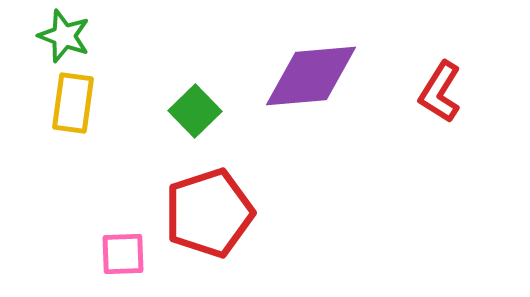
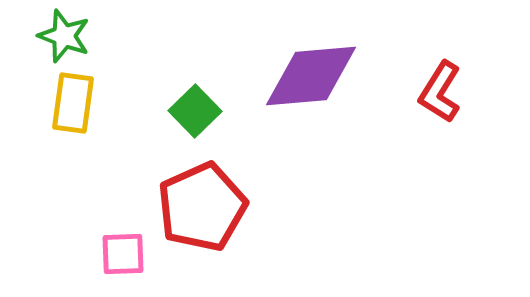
red pentagon: moved 7 px left, 6 px up; rotated 6 degrees counterclockwise
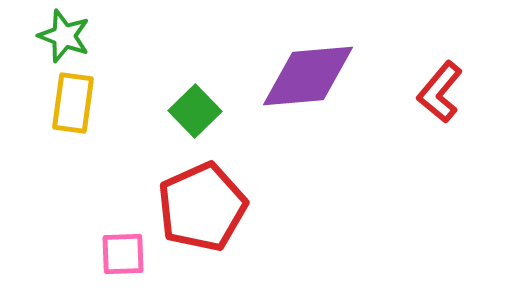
purple diamond: moved 3 px left
red L-shape: rotated 8 degrees clockwise
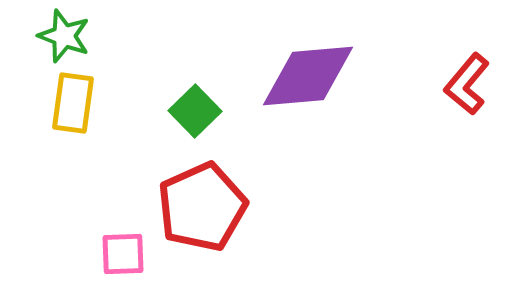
red L-shape: moved 27 px right, 8 px up
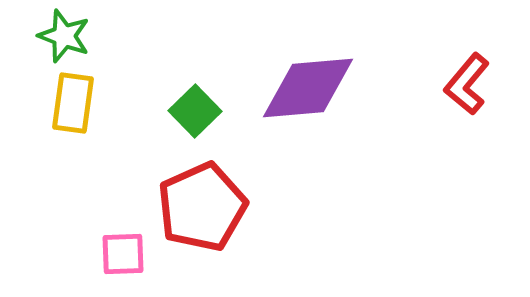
purple diamond: moved 12 px down
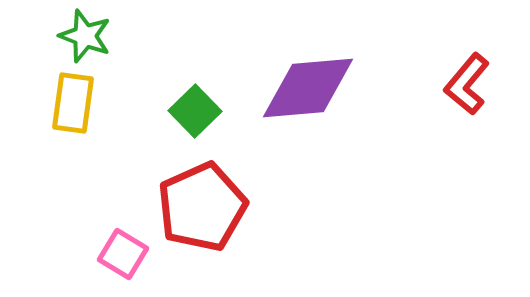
green star: moved 21 px right
pink square: rotated 33 degrees clockwise
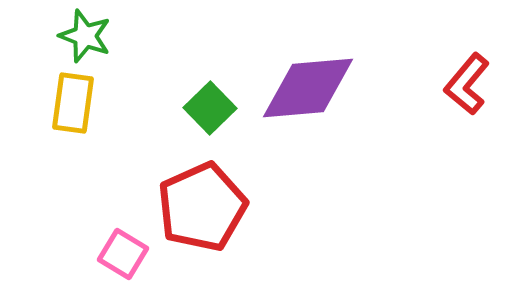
green square: moved 15 px right, 3 px up
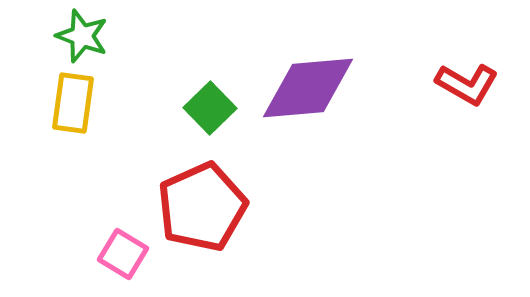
green star: moved 3 px left
red L-shape: rotated 100 degrees counterclockwise
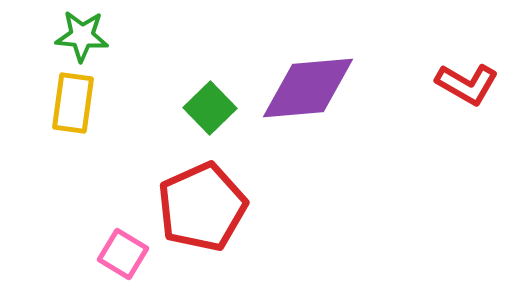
green star: rotated 16 degrees counterclockwise
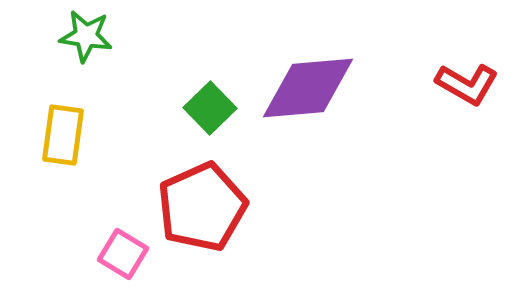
green star: moved 4 px right; rotated 4 degrees clockwise
yellow rectangle: moved 10 px left, 32 px down
